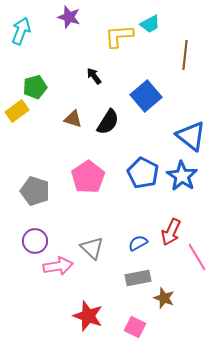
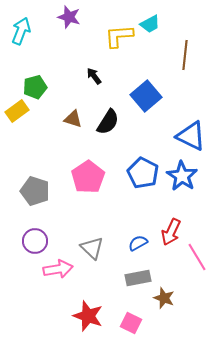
blue triangle: rotated 12 degrees counterclockwise
pink arrow: moved 3 px down
pink square: moved 4 px left, 4 px up
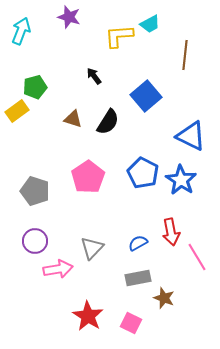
blue star: moved 1 px left, 4 px down
red arrow: rotated 36 degrees counterclockwise
gray triangle: rotated 30 degrees clockwise
red star: rotated 12 degrees clockwise
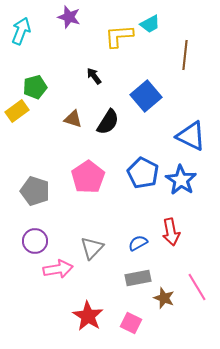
pink line: moved 30 px down
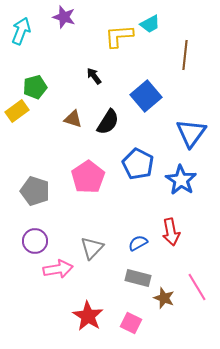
purple star: moved 5 px left
blue triangle: moved 3 px up; rotated 40 degrees clockwise
blue pentagon: moved 5 px left, 9 px up
gray rectangle: rotated 25 degrees clockwise
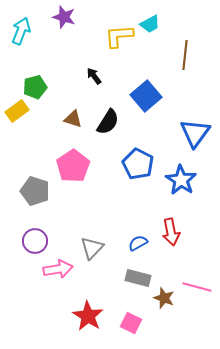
blue triangle: moved 4 px right
pink pentagon: moved 15 px left, 11 px up
pink line: rotated 44 degrees counterclockwise
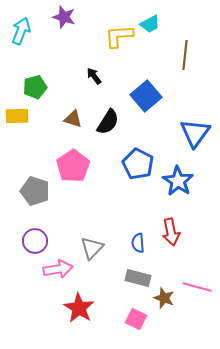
yellow rectangle: moved 5 px down; rotated 35 degrees clockwise
blue star: moved 3 px left, 1 px down
blue semicircle: rotated 66 degrees counterclockwise
red star: moved 9 px left, 8 px up
pink square: moved 5 px right, 4 px up
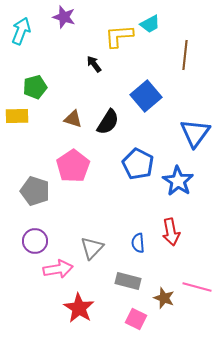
black arrow: moved 12 px up
gray rectangle: moved 10 px left, 3 px down
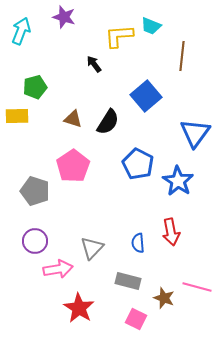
cyan trapezoid: moved 1 px right, 2 px down; rotated 50 degrees clockwise
brown line: moved 3 px left, 1 px down
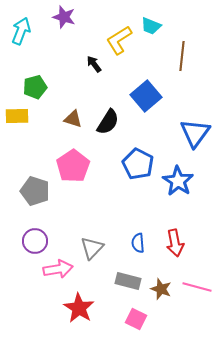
yellow L-shape: moved 4 px down; rotated 28 degrees counterclockwise
red arrow: moved 4 px right, 11 px down
brown star: moved 3 px left, 9 px up
